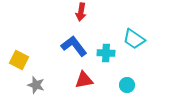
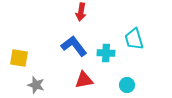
cyan trapezoid: rotated 40 degrees clockwise
yellow square: moved 2 px up; rotated 18 degrees counterclockwise
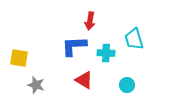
red arrow: moved 9 px right, 9 px down
blue L-shape: rotated 56 degrees counterclockwise
red triangle: rotated 42 degrees clockwise
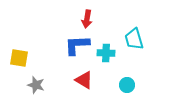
red arrow: moved 3 px left, 2 px up
blue L-shape: moved 3 px right, 1 px up
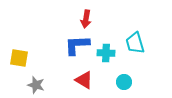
red arrow: moved 1 px left
cyan trapezoid: moved 1 px right, 4 px down
cyan circle: moved 3 px left, 3 px up
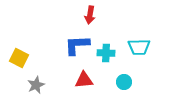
red arrow: moved 4 px right, 4 px up
cyan trapezoid: moved 4 px right, 4 px down; rotated 75 degrees counterclockwise
yellow square: rotated 18 degrees clockwise
red triangle: rotated 36 degrees counterclockwise
gray star: rotated 30 degrees clockwise
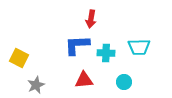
red arrow: moved 1 px right, 4 px down
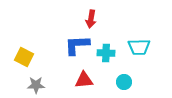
yellow square: moved 5 px right, 1 px up
gray star: rotated 24 degrees clockwise
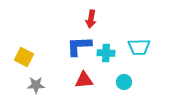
blue L-shape: moved 2 px right, 1 px down
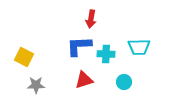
cyan cross: moved 1 px down
red triangle: rotated 12 degrees counterclockwise
